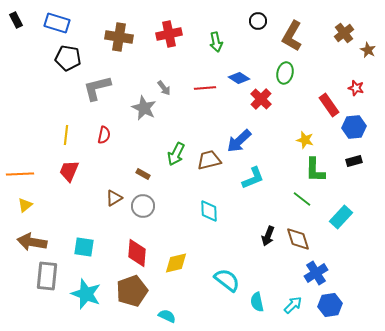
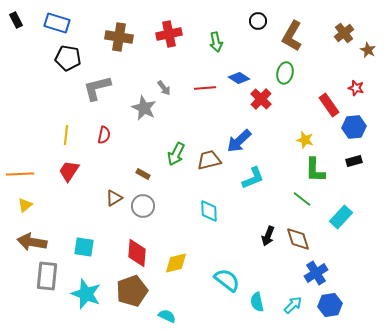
red trapezoid at (69, 171): rotated 10 degrees clockwise
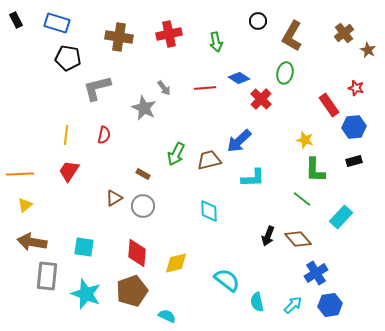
cyan L-shape at (253, 178): rotated 20 degrees clockwise
brown diamond at (298, 239): rotated 24 degrees counterclockwise
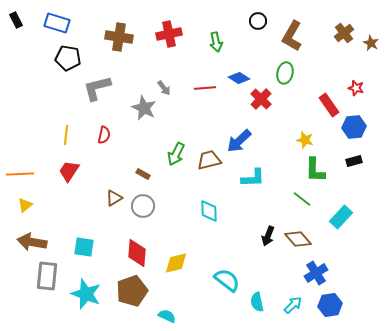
brown star at (368, 50): moved 3 px right, 7 px up
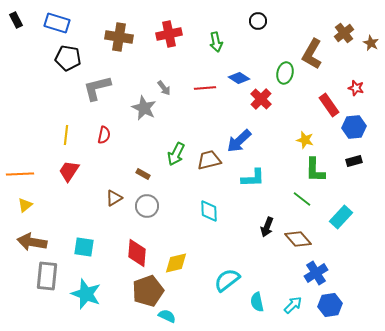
brown L-shape at (292, 36): moved 20 px right, 18 px down
gray circle at (143, 206): moved 4 px right
black arrow at (268, 236): moved 1 px left, 9 px up
cyan semicircle at (227, 280): rotated 76 degrees counterclockwise
brown pentagon at (132, 291): moved 16 px right
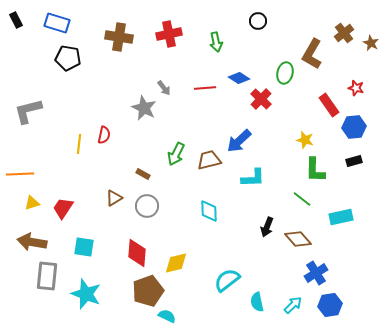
gray L-shape at (97, 88): moved 69 px left, 23 px down
yellow line at (66, 135): moved 13 px right, 9 px down
red trapezoid at (69, 171): moved 6 px left, 37 px down
yellow triangle at (25, 205): moved 7 px right, 2 px up; rotated 21 degrees clockwise
cyan rectangle at (341, 217): rotated 35 degrees clockwise
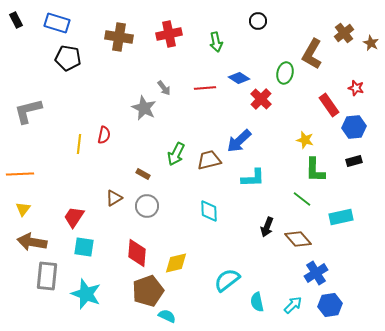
yellow triangle at (32, 203): moved 9 px left, 6 px down; rotated 35 degrees counterclockwise
red trapezoid at (63, 208): moved 11 px right, 9 px down
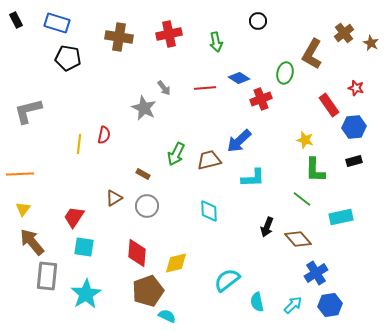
red cross at (261, 99): rotated 25 degrees clockwise
brown arrow at (32, 242): rotated 40 degrees clockwise
cyan star at (86, 294): rotated 20 degrees clockwise
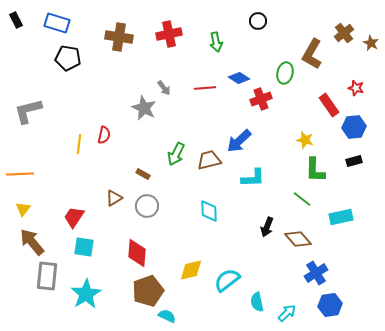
yellow diamond at (176, 263): moved 15 px right, 7 px down
cyan arrow at (293, 305): moved 6 px left, 8 px down
